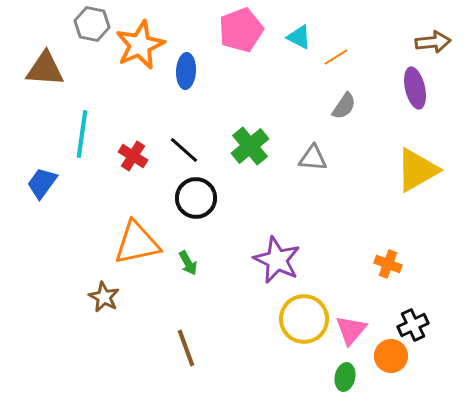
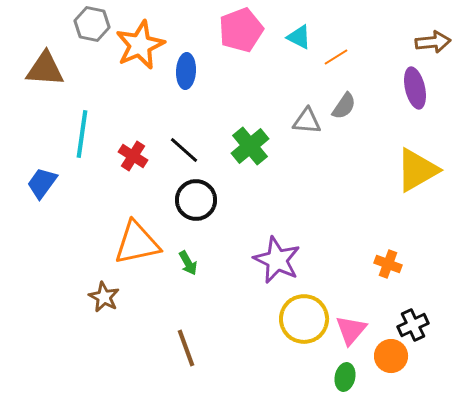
gray triangle: moved 6 px left, 37 px up
black circle: moved 2 px down
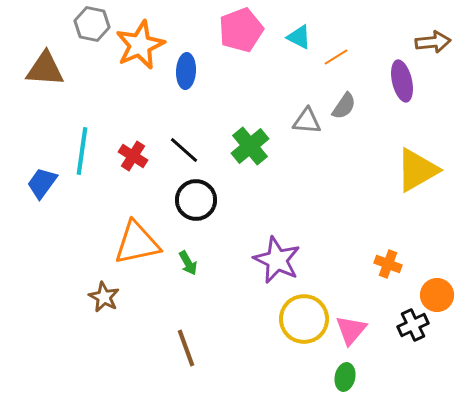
purple ellipse: moved 13 px left, 7 px up
cyan line: moved 17 px down
orange circle: moved 46 px right, 61 px up
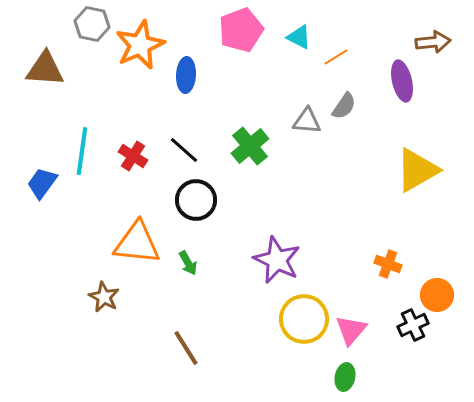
blue ellipse: moved 4 px down
orange triangle: rotated 18 degrees clockwise
brown line: rotated 12 degrees counterclockwise
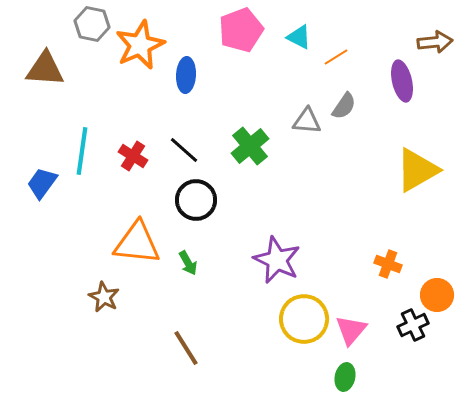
brown arrow: moved 2 px right
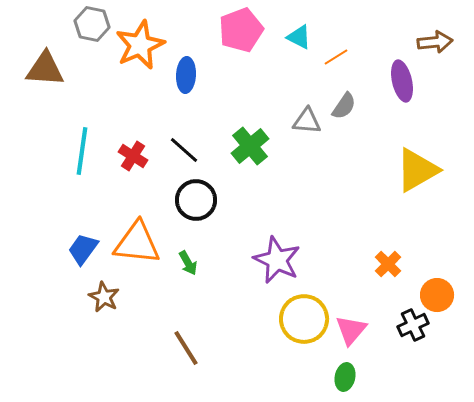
blue trapezoid: moved 41 px right, 66 px down
orange cross: rotated 24 degrees clockwise
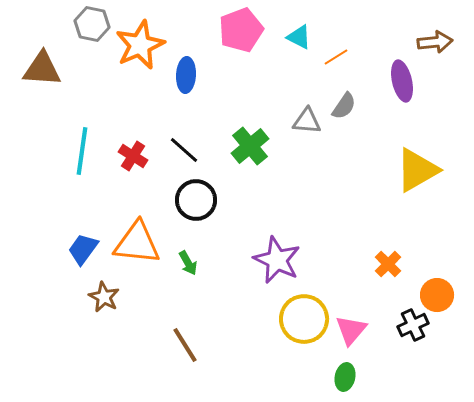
brown triangle: moved 3 px left
brown line: moved 1 px left, 3 px up
